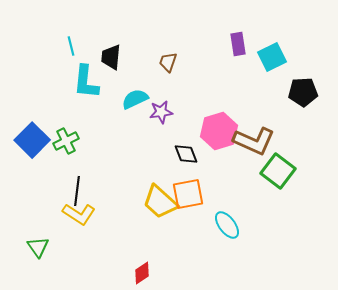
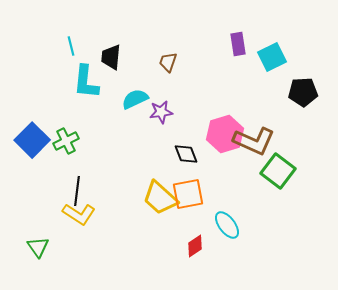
pink hexagon: moved 6 px right, 3 px down
yellow trapezoid: moved 4 px up
red diamond: moved 53 px right, 27 px up
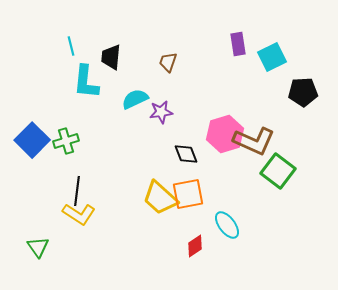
green cross: rotated 10 degrees clockwise
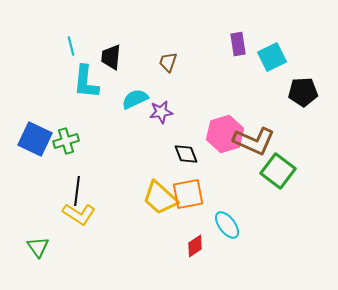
blue square: moved 3 px right, 1 px up; rotated 20 degrees counterclockwise
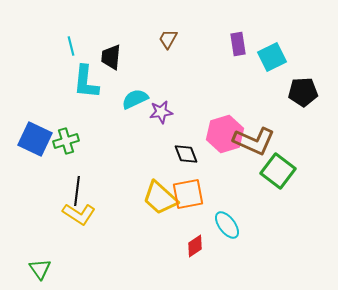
brown trapezoid: moved 23 px up; rotated 10 degrees clockwise
green triangle: moved 2 px right, 22 px down
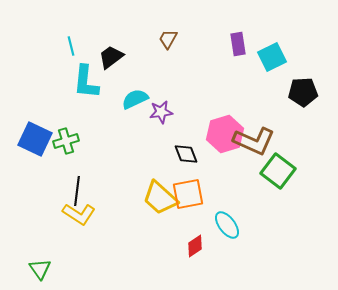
black trapezoid: rotated 48 degrees clockwise
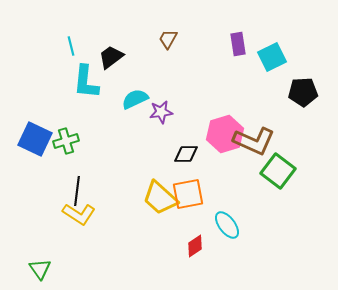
black diamond: rotated 70 degrees counterclockwise
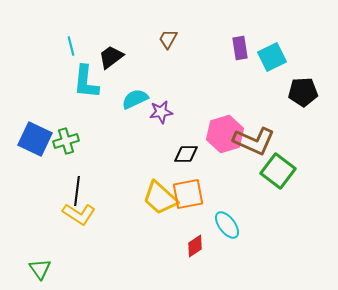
purple rectangle: moved 2 px right, 4 px down
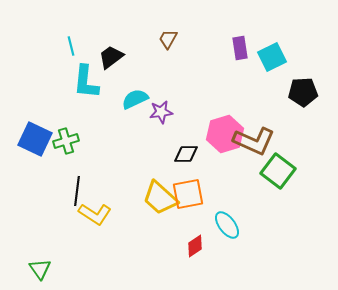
yellow L-shape: moved 16 px right
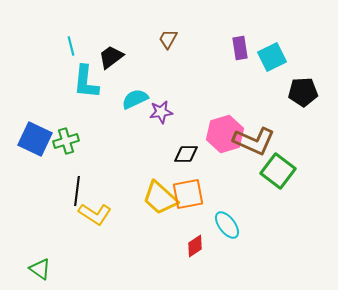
green triangle: rotated 20 degrees counterclockwise
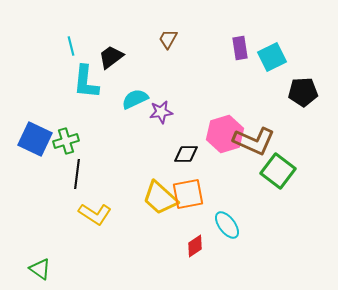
black line: moved 17 px up
